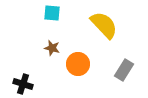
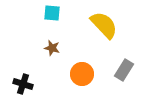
orange circle: moved 4 px right, 10 px down
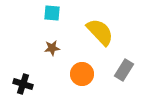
yellow semicircle: moved 4 px left, 7 px down
brown star: rotated 21 degrees counterclockwise
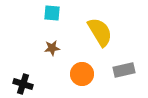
yellow semicircle: rotated 12 degrees clockwise
gray rectangle: rotated 45 degrees clockwise
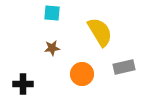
gray rectangle: moved 3 px up
black cross: rotated 18 degrees counterclockwise
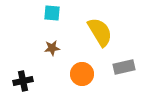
black cross: moved 3 px up; rotated 12 degrees counterclockwise
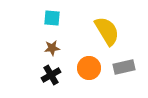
cyan square: moved 5 px down
yellow semicircle: moved 7 px right, 1 px up
orange circle: moved 7 px right, 6 px up
black cross: moved 28 px right, 6 px up; rotated 18 degrees counterclockwise
